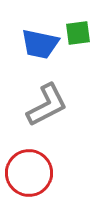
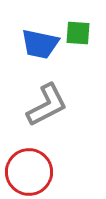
green square: rotated 12 degrees clockwise
red circle: moved 1 px up
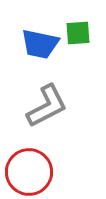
green square: rotated 8 degrees counterclockwise
gray L-shape: moved 1 px down
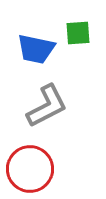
blue trapezoid: moved 4 px left, 5 px down
red circle: moved 1 px right, 3 px up
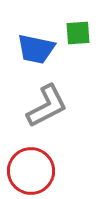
red circle: moved 1 px right, 2 px down
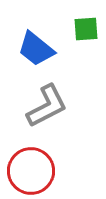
green square: moved 8 px right, 4 px up
blue trapezoid: rotated 27 degrees clockwise
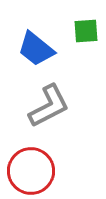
green square: moved 2 px down
gray L-shape: moved 2 px right
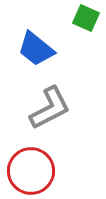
green square: moved 13 px up; rotated 28 degrees clockwise
gray L-shape: moved 1 px right, 2 px down
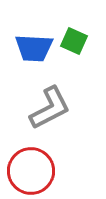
green square: moved 12 px left, 23 px down
blue trapezoid: moved 2 px left, 1 px up; rotated 36 degrees counterclockwise
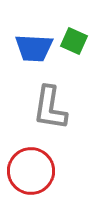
gray L-shape: rotated 126 degrees clockwise
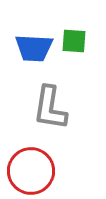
green square: rotated 20 degrees counterclockwise
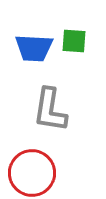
gray L-shape: moved 2 px down
red circle: moved 1 px right, 2 px down
